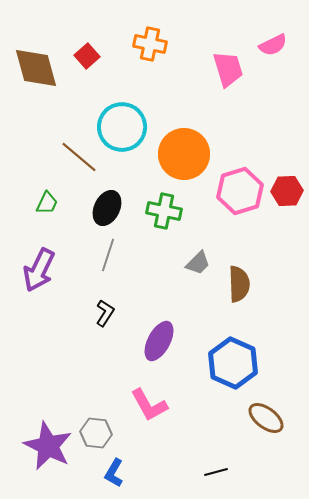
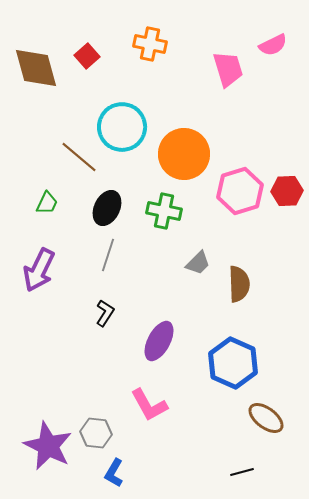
black line: moved 26 px right
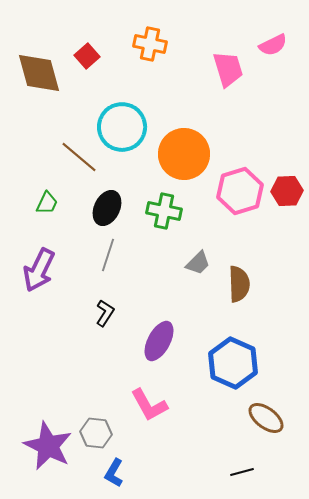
brown diamond: moved 3 px right, 5 px down
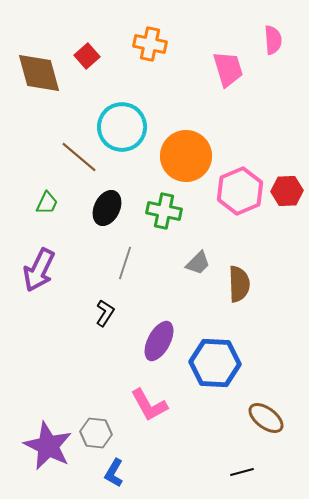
pink semicircle: moved 5 px up; rotated 68 degrees counterclockwise
orange circle: moved 2 px right, 2 px down
pink hexagon: rotated 6 degrees counterclockwise
gray line: moved 17 px right, 8 px down
blue hexagon: moved 18 px left; rotated 21 degrees counterclockwise
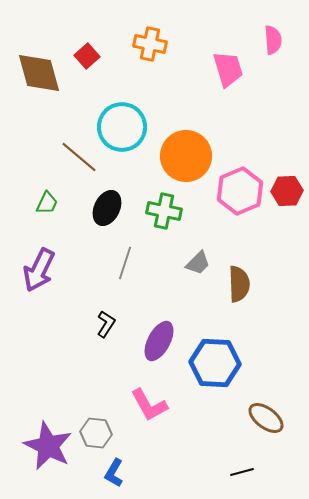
black L-shape: moved 1 px right, 11 px down
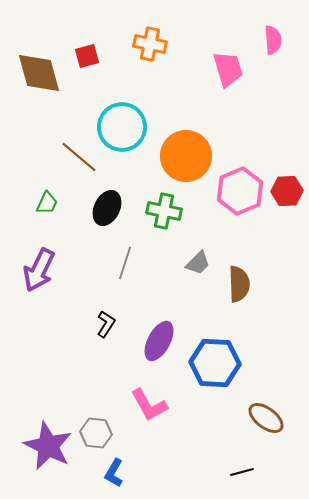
red square: rotated 25 degrees clockwise
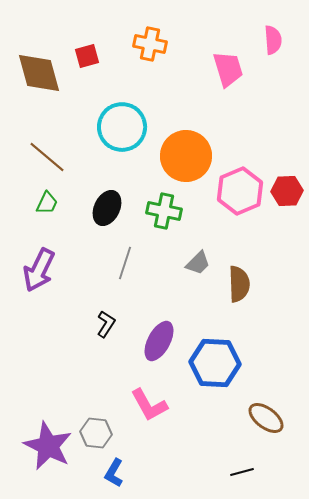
brown line: moved 32 px left
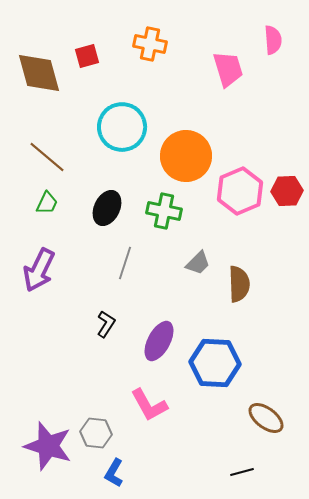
purple star: rotated 9 degrees counterclockwise
